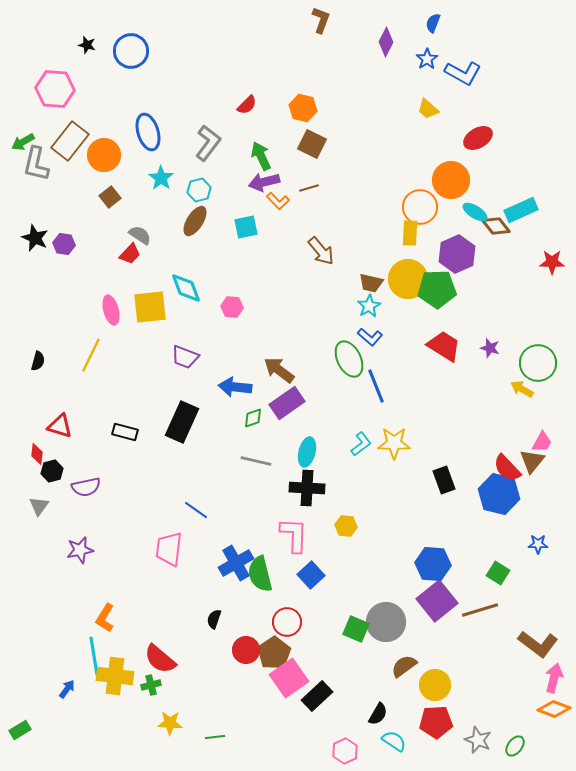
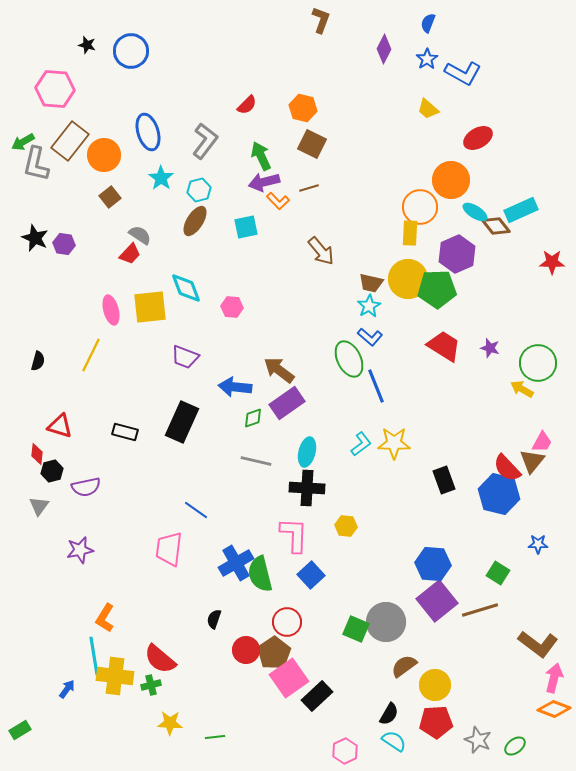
blue semicircle at (433, 23): moved 5 px left
purple diamond at (386, 42): moved 2 px left, 7 px down
gray L-shape at (208, 143): moved 3 px left, 2 px up
black semicircle at (378, 714): moved 11 px right
green ellipse at (515, 746): rotated 15 degrees clockwise
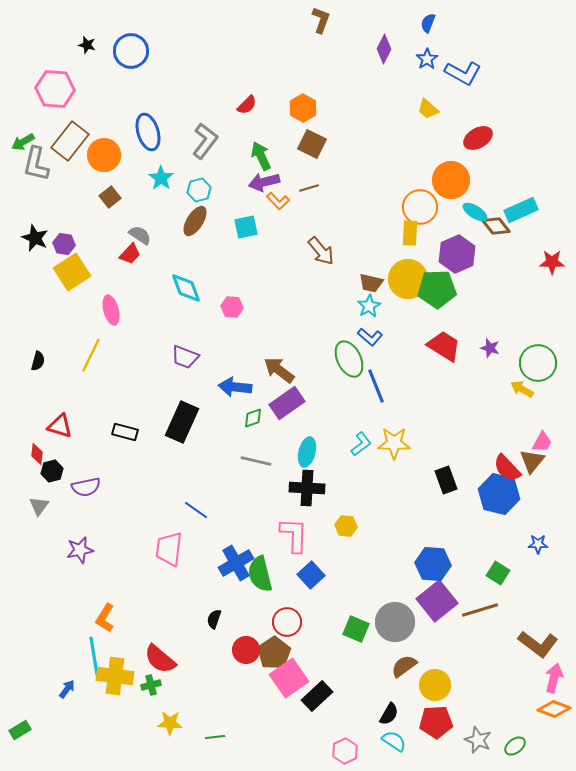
orange hexagon at (303, 108): rotated 16 degrees clockwise
yellow square at (150, 307): moved 78 px left, 35 px up; rotated 27 degrees counterclockwise
black rectangle at (444, 480): moved 2 px right
gray circle at (386, 622): moved 9 px right
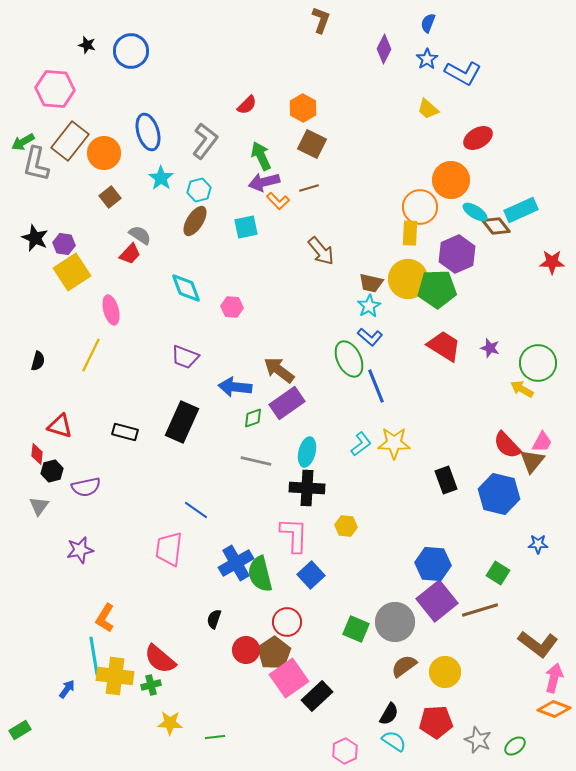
orange circle at (104, 155): moved 2 px up
red semicircle at (507, 468): moved 23 px up
yellow circle at (435, 685): moved 10 px right, 13 px up
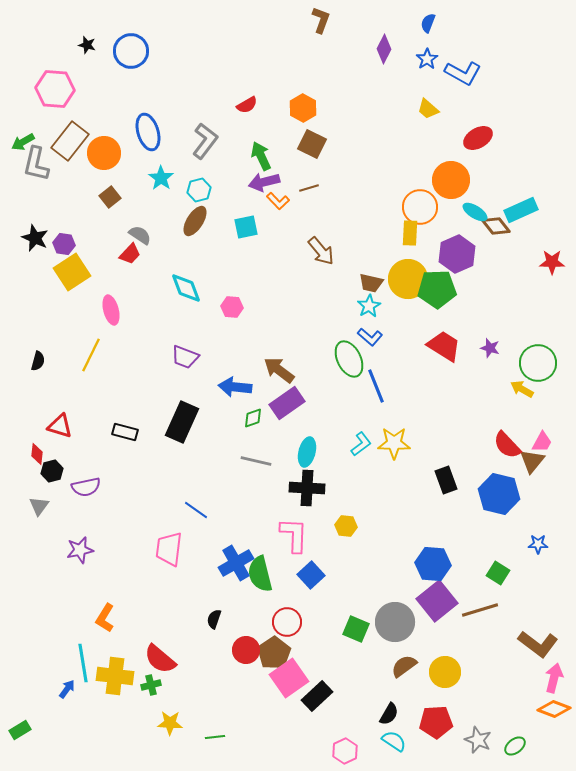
red semicircle at (247, 105): rotated 15 degrees clockwise
cyan line at (94, 656): moved 11 px left, 7 px down
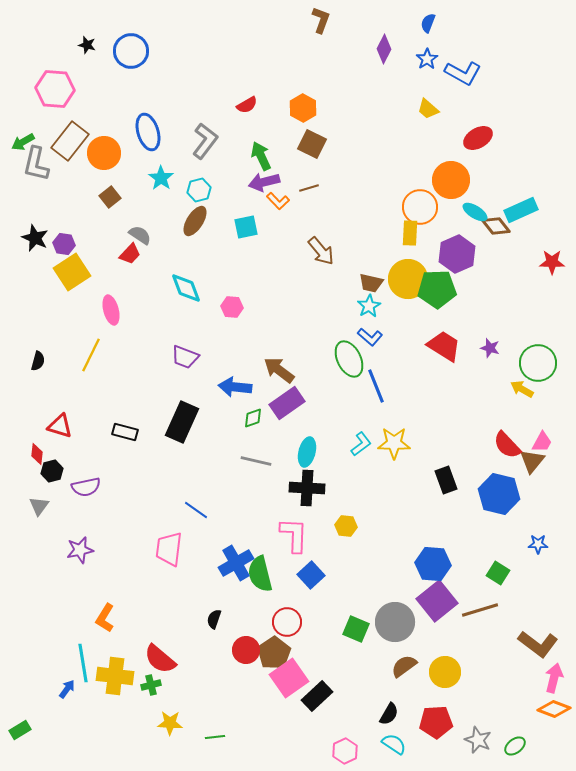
cyan semicircle at (394, 741): moved 3 px down
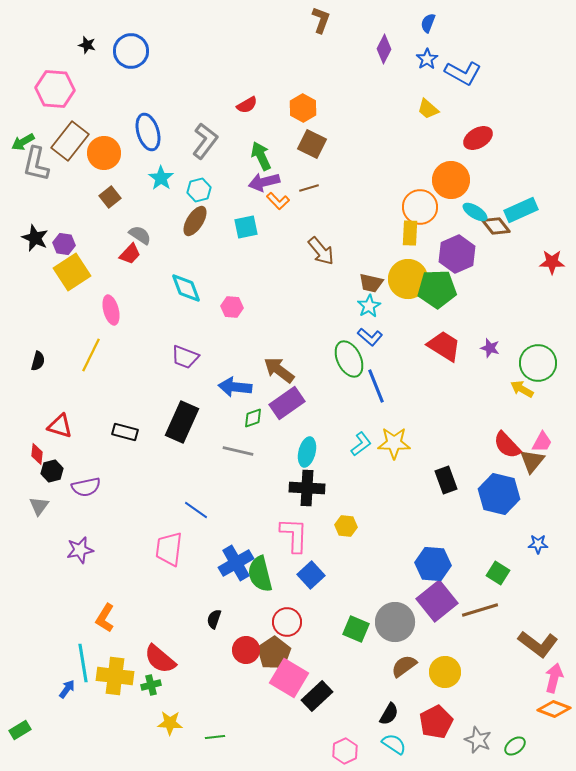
gray line at (256, 461): moved 18 px left, 10 px up
pink square at (289, 678): rotated 24 degrees counterclockwise
red pentagon at (436, 722): rotated 24 degrees counterclockwise
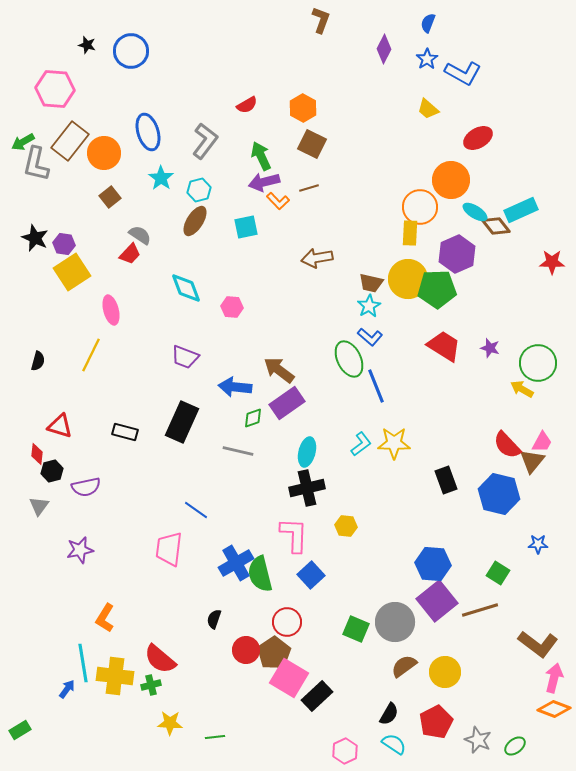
brown arrow at (321, 251): moved 4 px left, 7 px down; rotated 120 degrees clockwise
black cross at (307, 488): rotated 16 degrees counterclockwise
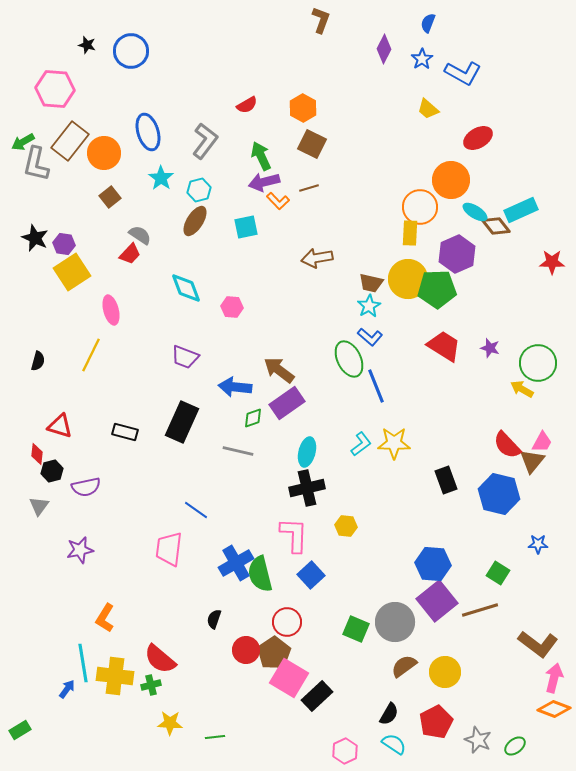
blue star at (427, 59): moved 5 px left
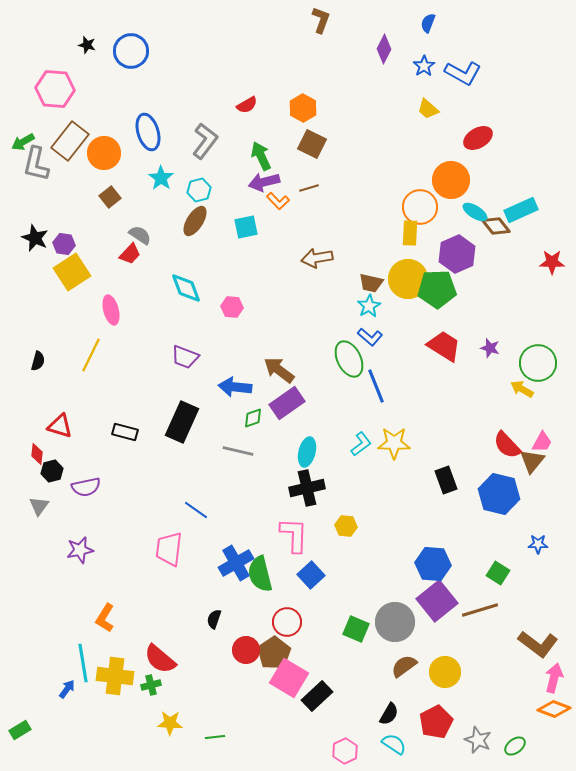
blue star at (422, 59): moved 2 px right, 7 px down
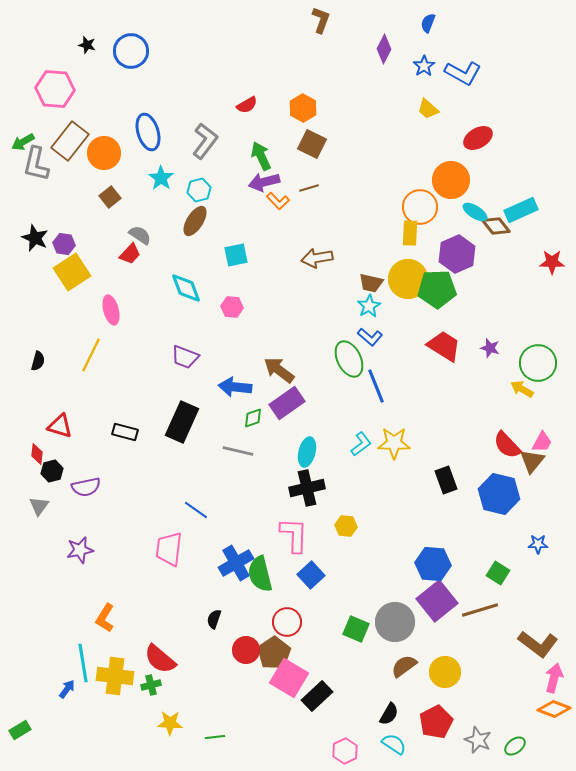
cyan square at (246, 227): moved 10 px left, 28 px down
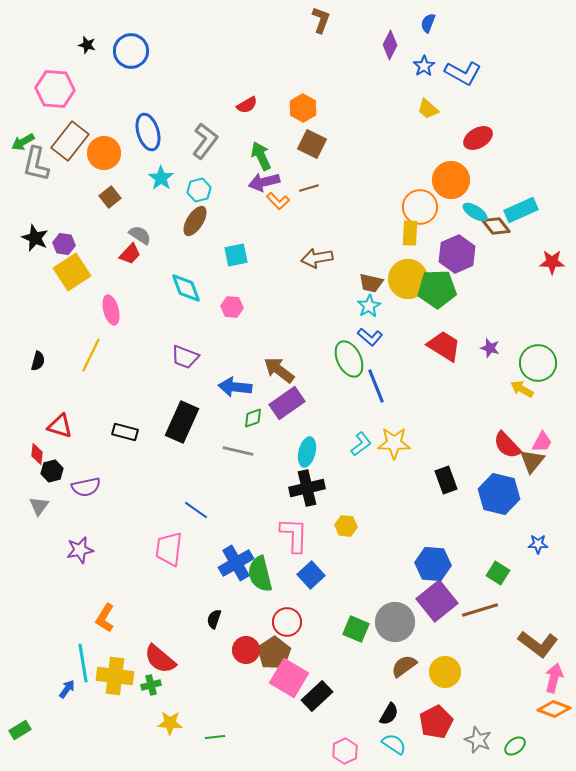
purple diamond at (384, 49): moved 6 px right, 4 px up
